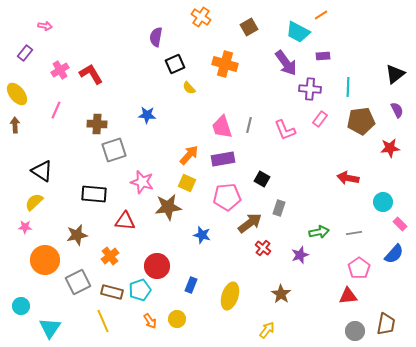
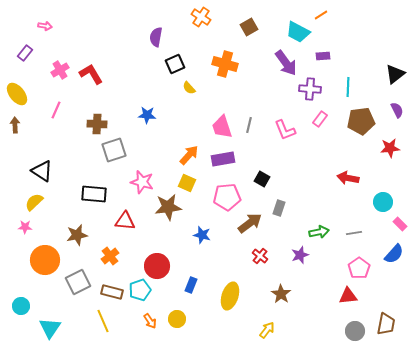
red cross at (263, 248): moved 3 px left, 8 px down
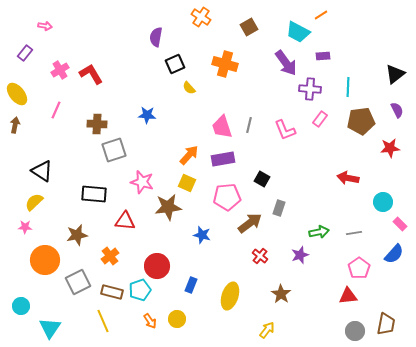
brown arrow at (15, 125): rotated 14 degrees clockwise
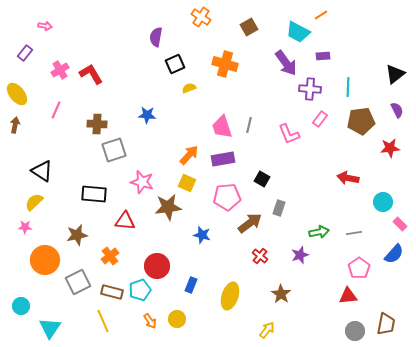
yellow semicircle at (189, 88): rotated 112 degrees clockwise
pink L-shape at (285, 130): moved 4 px right, 4 px down
